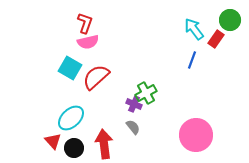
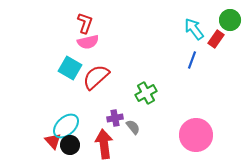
purple cross: moved 19 px left, 14 px down; rotated 35 degrees counterclockwise
cyan ellipse: moved 5 px left, 8 px down
black circle: moved 4 px left, 3 px up
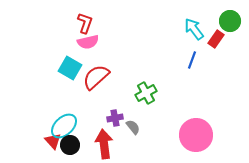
green circle: moved 1 px down
cyan ellipse: moved 2 px left
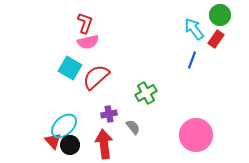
green circle: moved 10 px left, 6 px up
purple cross: moved 6 px left, 4 px up
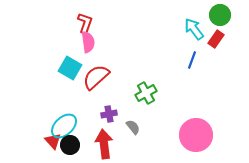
pink semicircle: rotated 85 degrees counterclockwise
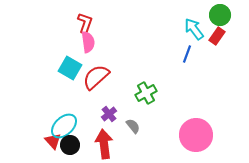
red rectangle: moved 1 px right, 3 px up
blue line: moved 5 px left, 6 px up
purple cross: rotated 28 degrees counterclockwise
gray semicircle: moved 1 px up
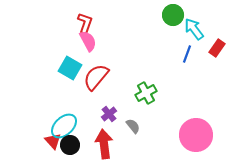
green circle: moved 47 px left
red rectangle: moved 12 px down
pink semicircle: moved 1 px up; rotated 20 degrees counterclockwise
red semicircle: rotated 8 degrees counterclockwise
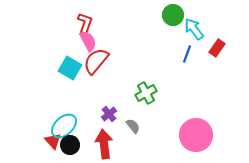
red semicircle: moved 16 px up
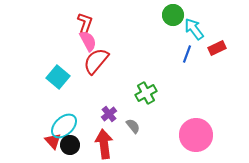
red rectangle: rotated 30 degrees clockwise
cyan square: moved 12 px left, 9 px down; rotated 10 degrees clockwise
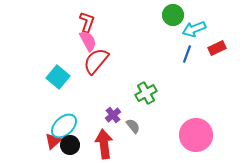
red L-shape: moved 2 px right, 1 px up
cyan arrow: rotated 75 degrees counterclockwise
purple cross: moved 4 px right, 1 px down
red triangle: rotated 30 degrees clockwise
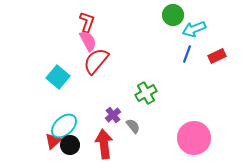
red rectangle: moved 8 px down
pink circle: moved 2 px left, 3 px down
